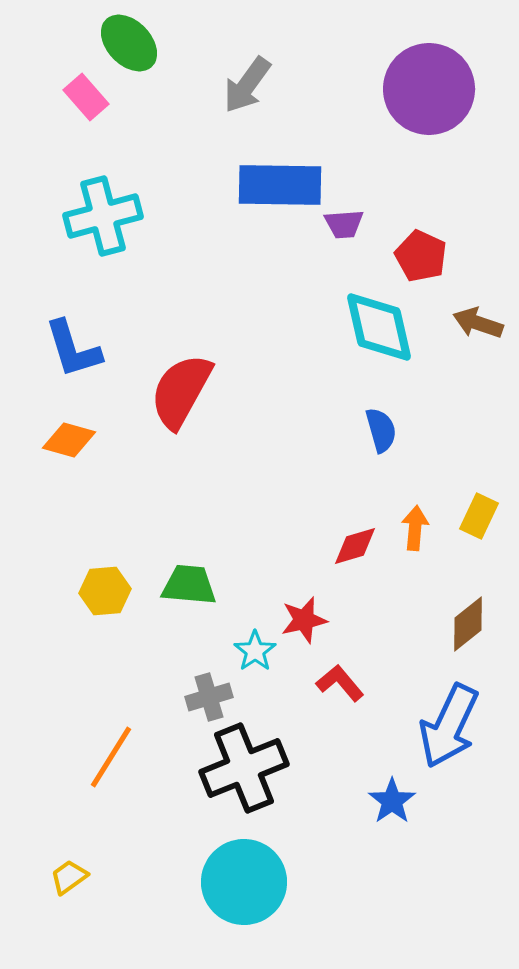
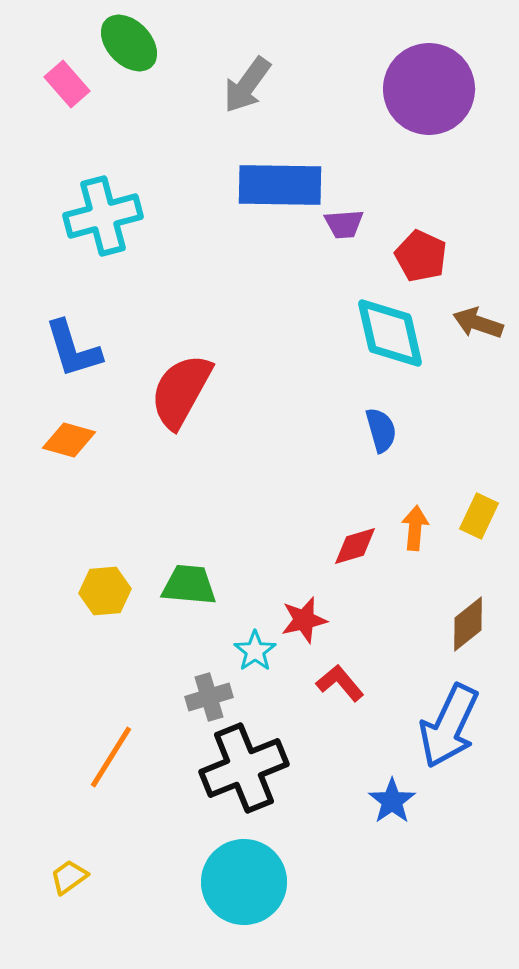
pink rectangle: moved 19 px left, 13 px up
cyan diamond: moved 11 px right, 6 px down
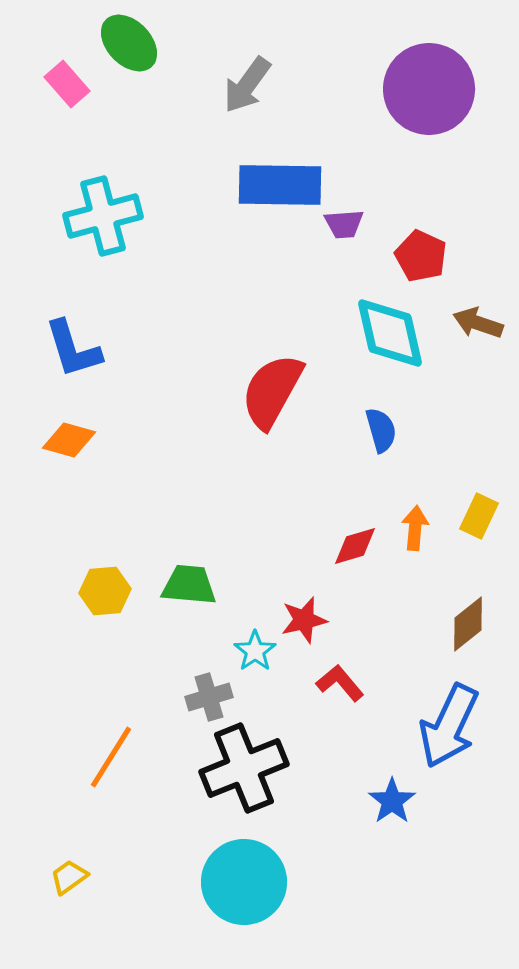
red semicircle: moved 91 px right
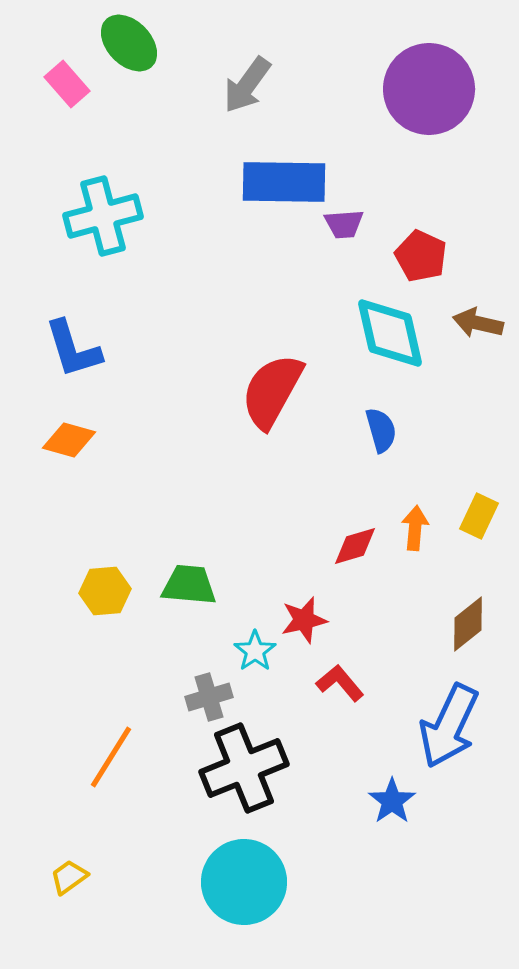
blue rectangle: moved 4 px right, 3 px up
brown arrow: rotated 6 degrees counterclockwise
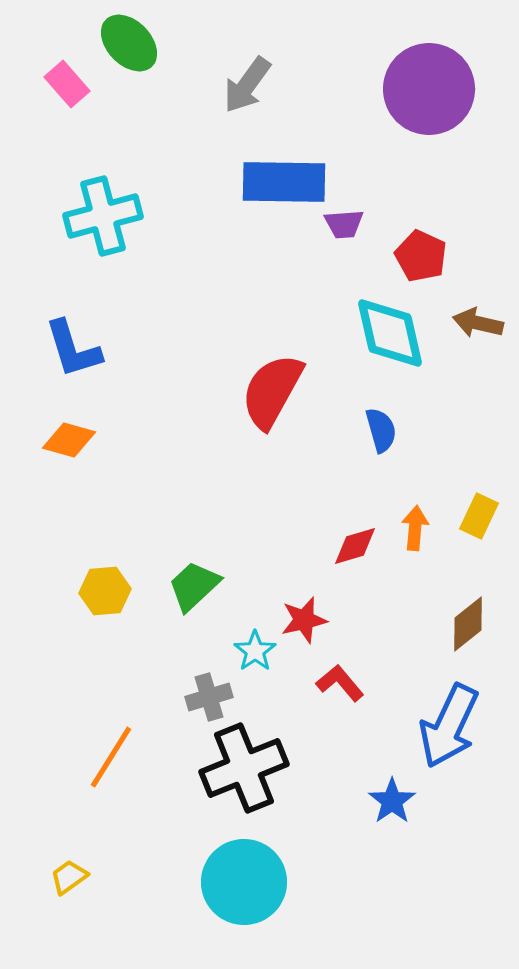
green trapezoid: moved 5 px right, 1 px down; rotated 48 degrees counterclockwise
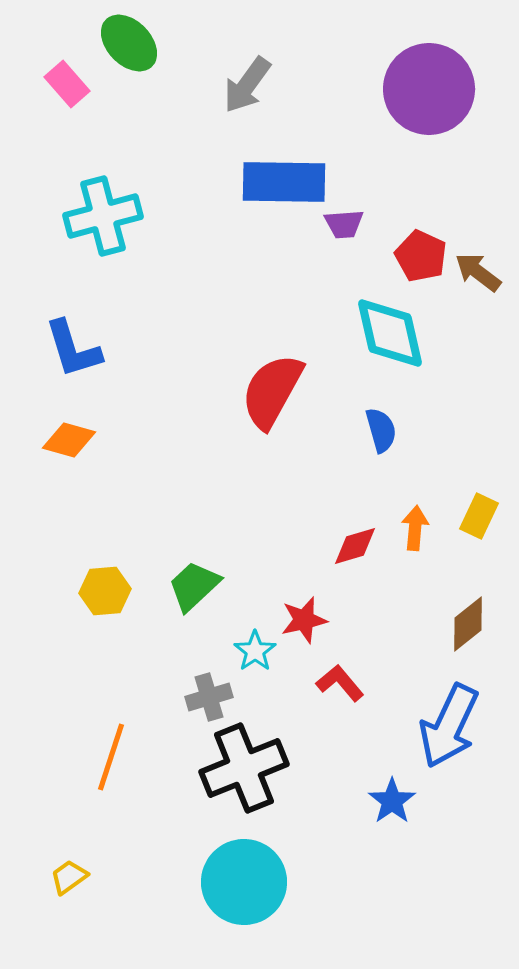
brown arrow: moved 51 px up; rotated 24 degrees clockwise
orange line: rotated 14 degrees counterclockwise
